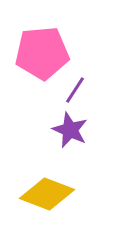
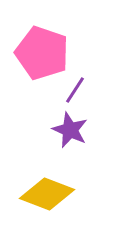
pink pentagon: rotated 24 degrees clockwise
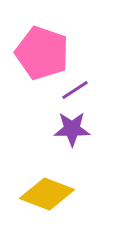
purple line: rotated 24 degrees clockwise
purple star: moved 2 px right, 1 px up; rotated 24 degrees counterclockwise
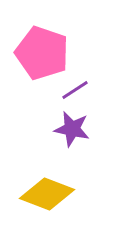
purple star: rotated 12 degrees clockwise
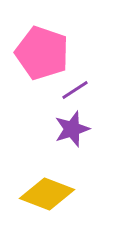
purple star: rotated 30 degrees counterclockwise
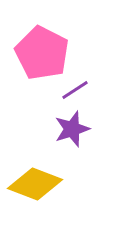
pink pentagon: rotated 8 degrees clockwise
yellow diamond: moved 12 px left, 10 px up
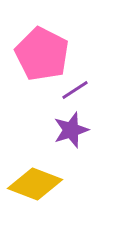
pink pentagon: moved 1 px down
purple star: moved 1 px left, 1 px down
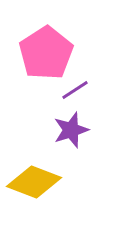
pink pentagon: moved 4 px right, 1 px up; rotated 12 degrees clockwise
yellow diamond: moved 1 px left, 2 px up
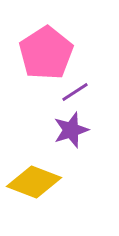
purple line: moved 2 px down
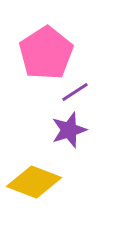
purple star: moved 2 px left
